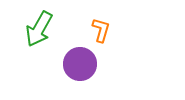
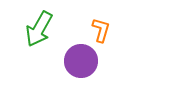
purple circle: moved 1 px right, 3 px up
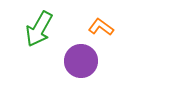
orange L-shape: moved 3 px up; rotated 70 degrees counterclockwise
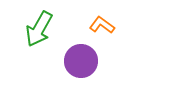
orange L-shape: moved 1 px right, 2 px up
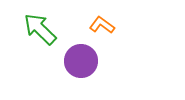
green arrow: moved 1 px right; rotated 105 degrees clockwise
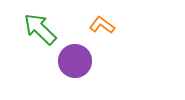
purple circle: moved 6 px left
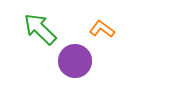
orange L-shape: moved 4 px down
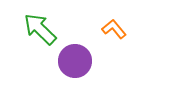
orange L-shape: moved 12 px right; rotated 15 degrees clockwise
